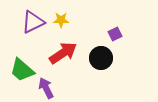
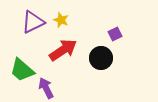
yellow star: rotated 21 degrees clockwise
red arrow: moved 3 px up
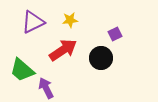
yellow star: moved 9 px right; rotated 28 degrees counterclockwise
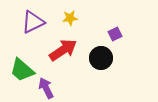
yellow star: moved 2 px up
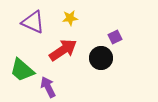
purple triangle: rotated 50 degrees clockwise
purple square: moved 3 px down
purple arrow: moved 2 px right, 1 px up
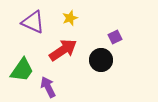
yellow star: rotated 14 degrees counterclockwise
black circle: moved 2 px down
green trapezoid: rotated 96 degrees counterclockwise
